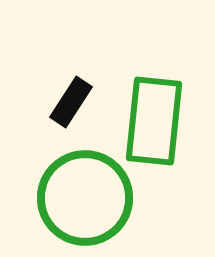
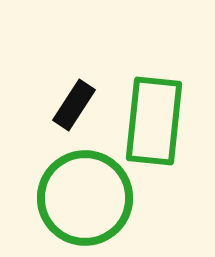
black rectangle: moved 3 px right, 3 px down
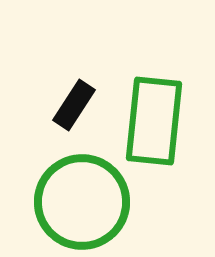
green circle: moved 3 px left, 4 px down
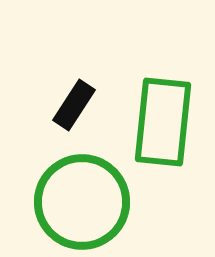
green rectangle: moved 9 px right, 1 px down
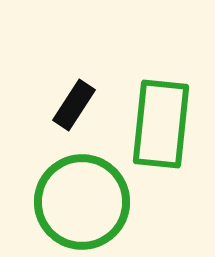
green rectangle: moved 2 px left, 2 px down
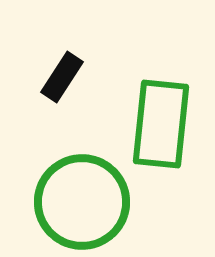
black rectangle: moved 12 px left, 28 px up
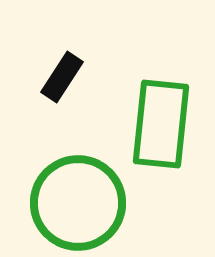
green circle: moved 4 px left, 1 px down
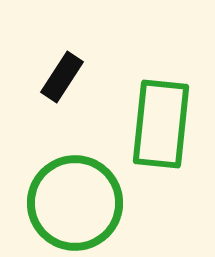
green circle: moved 3 px left
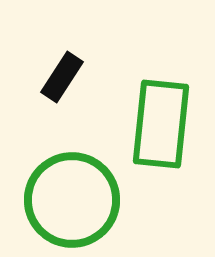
green circle: moved 3 px left, 3 px up
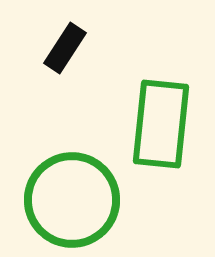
black rectangle: moved 3 px right, 29 px up
